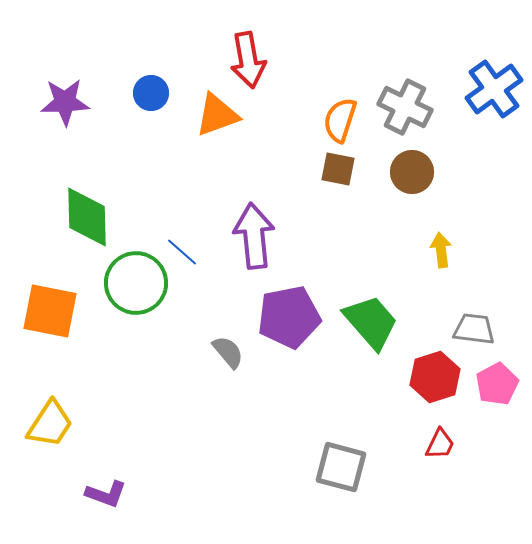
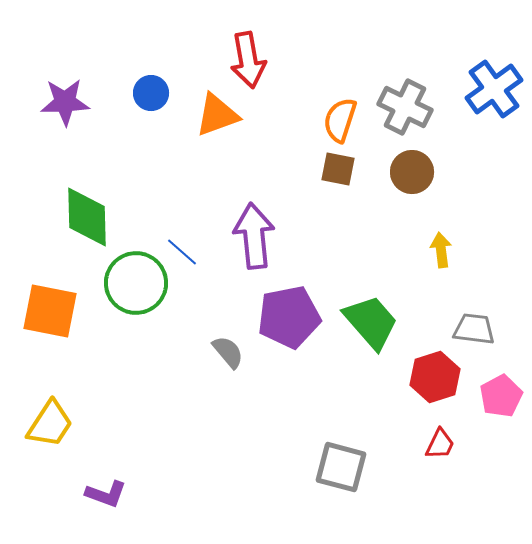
pink pentagon: moved 4 px right, 12 px down
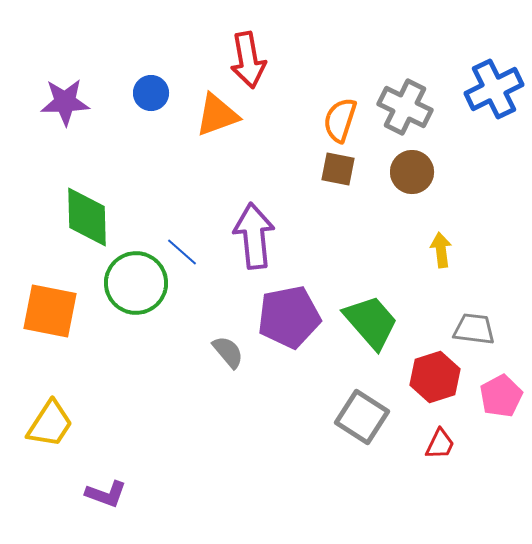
blue cross: rotated 10 degrees clockwise
gray square: moved 21 px right, 50 px up; rotated 18 degrees clockwise
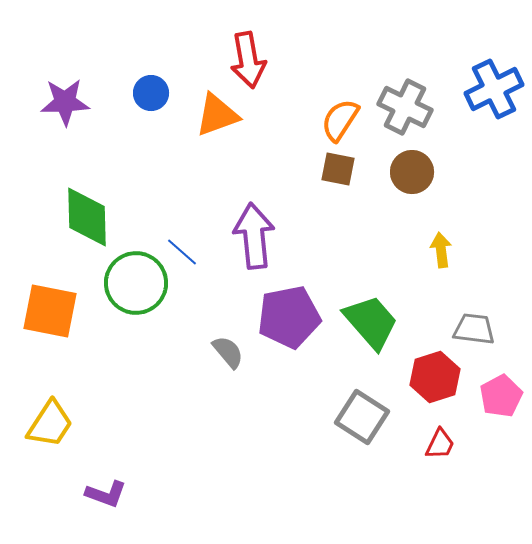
orange semicircle: rotated 15 degrees clockwise
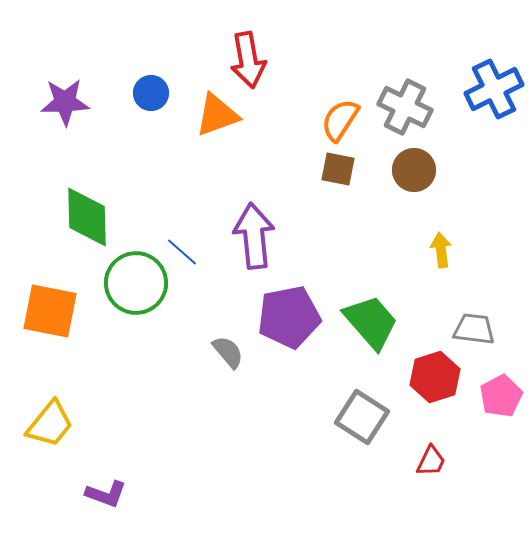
brown circle: moved 2 px right, 2 px up
yellow trapezoid: rotated 6 degrees clockwise
red trapezoid: moved 9 px left, 17 px down
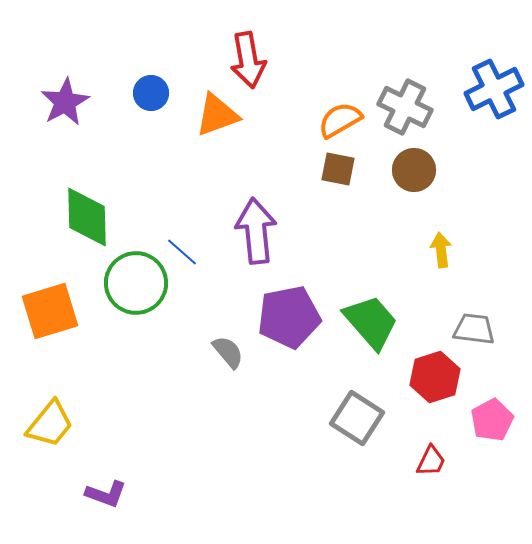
purple star: rotated 27 degrees counterclockwise
orange semicircle: rotated 27 degrees clockwise
purple arrow: moved 2 px right, 5 px up
orange square: rotated 28 degrees counterclockwise
pink pentagon: moved 9 px left, 24 px down
gray square: moved 5 px left, 1 px down
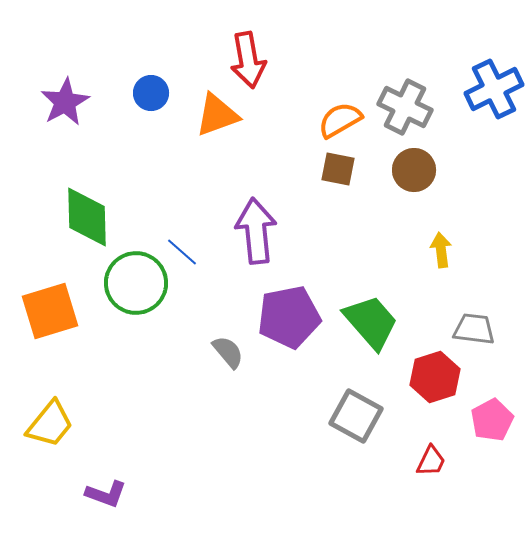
gray square: moved 1 px left, 2 px up; rotated 4 degrees counterclockwise
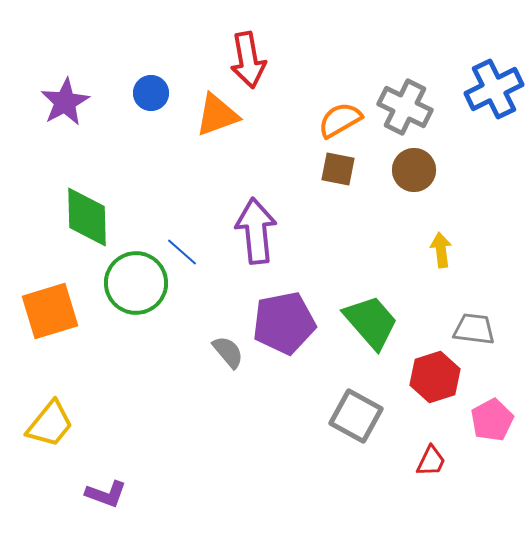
purple pentagon: moved 5 px left, 6 px down
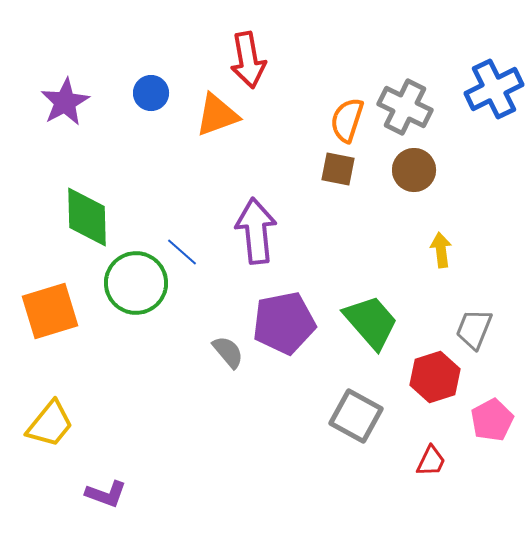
orange semicircle: moved 7 px right; rotated 42 degrees counterclockwise
gray trapezoid: rotated 75 degrees counterclockwise
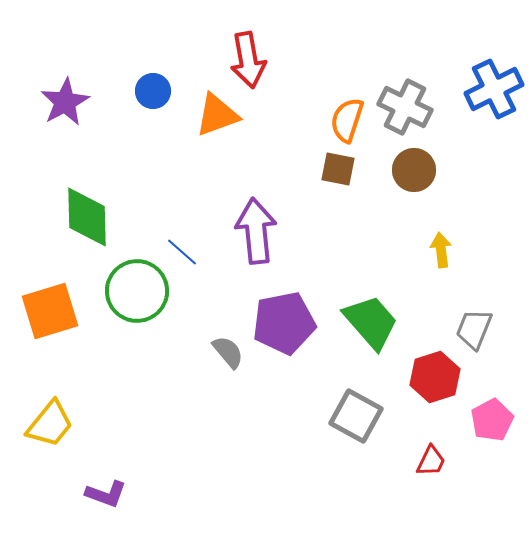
blue circle: moved 2 px right, 2 px up
green circle: moved 1 px right, 8 px down
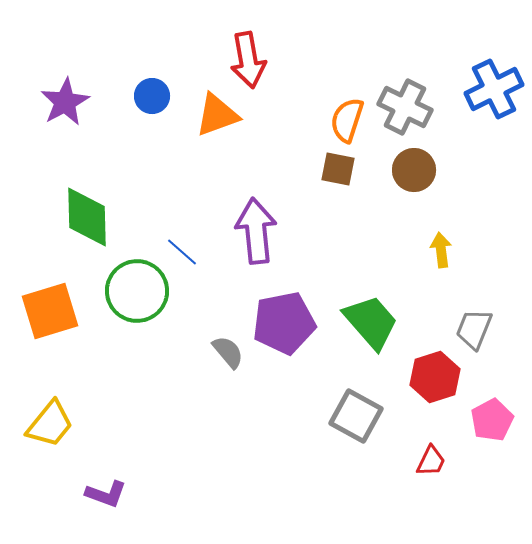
blue circle: moved 1 px left, 5 px down
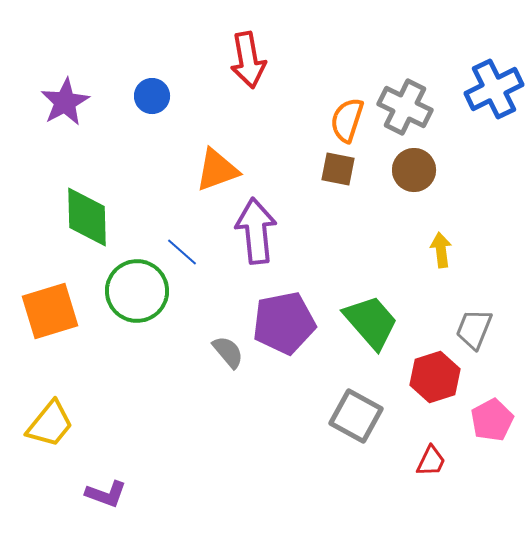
orange triangle: moved 55 px down
